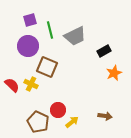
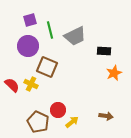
black rectangle: rotated 32 degrees clockwise
brown arrow: moved 1 px right
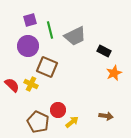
black rectangle: rotated 24 degrees clockwise
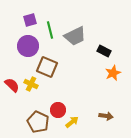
orange star: moved 1 px left
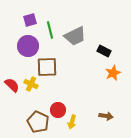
brown square: rotated 25 degrees counterclockwise
yellow arrow: rotated 144 degrees clockwise
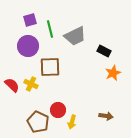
green line: moved 1 px up
brown square: moved 3 px right
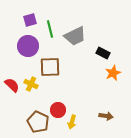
black rectangle: moved 1 px left, 2 px down
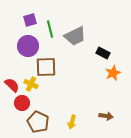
brown square: moved 4 px left
red circle: moved 36 px left, 7 px up
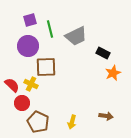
gray trapezoid: moved 1 px right
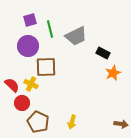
brown arrow: moved 15 px right, 8 px down
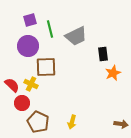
black rectangle: moved 1 px down; rotated 56 degrees clockwise
